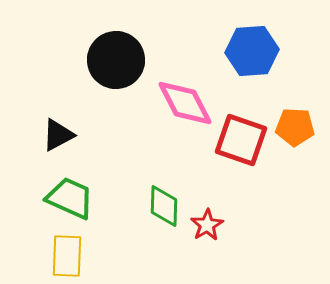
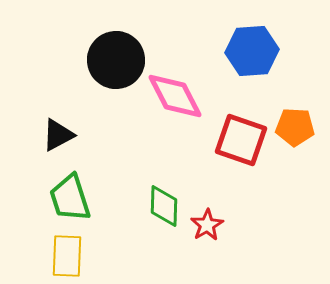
pink diamond: moved 10 px left, 7 px up
green trapezoid: rotated 132 degrees counterclockwise
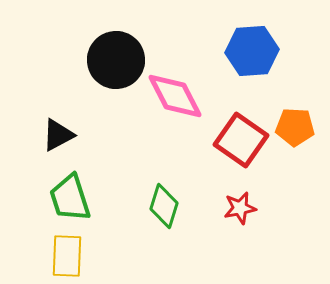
red square: rotated 16 degrees clockwise
green diamond: rotated 15 degrees clockwise
red star: moved 33 px right, 17 px up; rotated 20 degrees clockwise
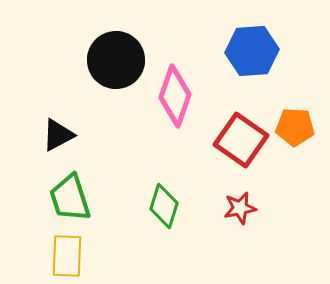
pink diamond: rotated 46 degrees clockwise
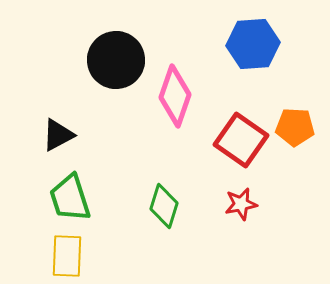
blue hexagon: moved 1 px right, 7 px up
red star: moved 1 px right, 4 px up
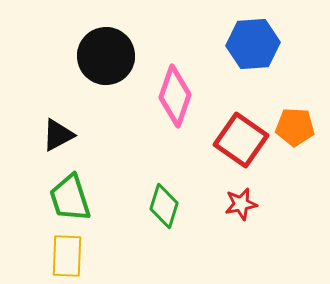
black circle: moved 10 px left, 4 px up
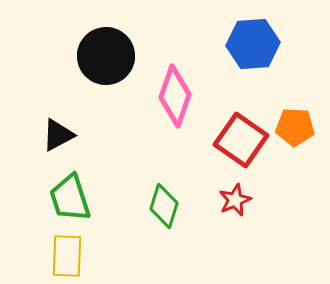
red star: moved 6 px left, 4 px up; rotated 12 degrees counterclockwise
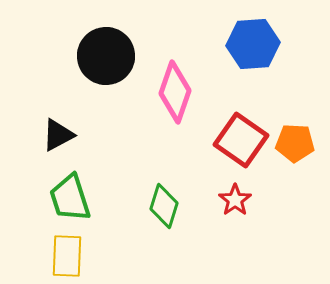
pink diamond: moved 4 px up
orange pentagon: moved 16 px down
red star: rotated 12 degrees counterclockwise
